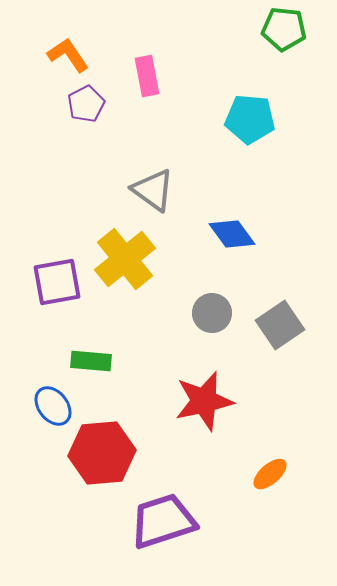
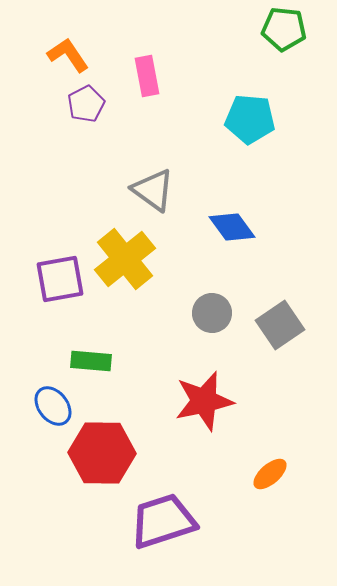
blue diamond: moved 7 px up
purple square: moved 3 px right, 3 px up
red hexagon: rotated 6 degrees clockwise
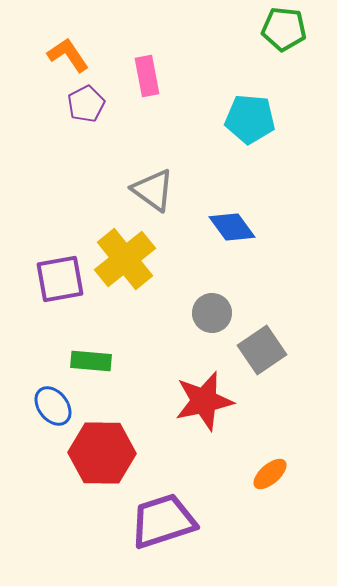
gray square: moved 18 px left, 25 px down
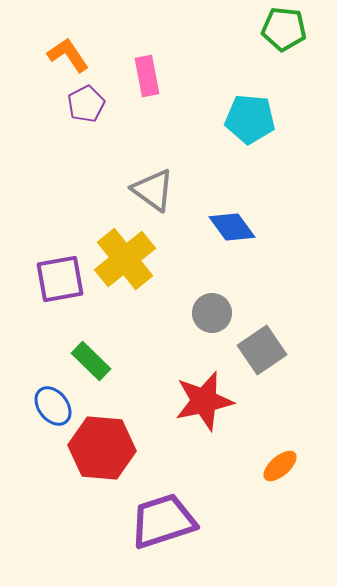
green rectangle: rotated 39 degrees clockwise
red hexagon: moved 5 px up; rotated 4 degrees clockwise
orange ellipse: moved 10 px right, 8 px up
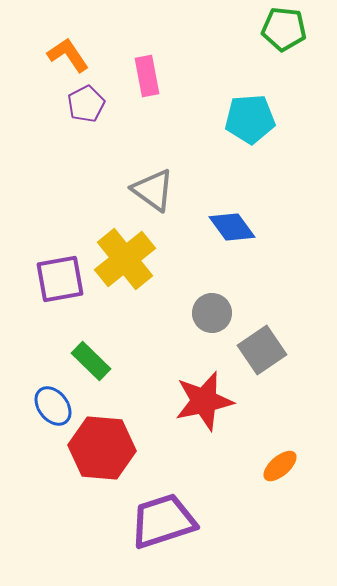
cyan pentagon: rotated 9 degrees counterclockwise
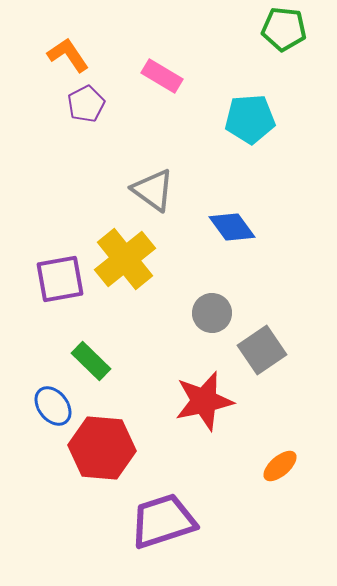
pink rectangle: moved 15 px right; rotated 48 degrees counterclockwise
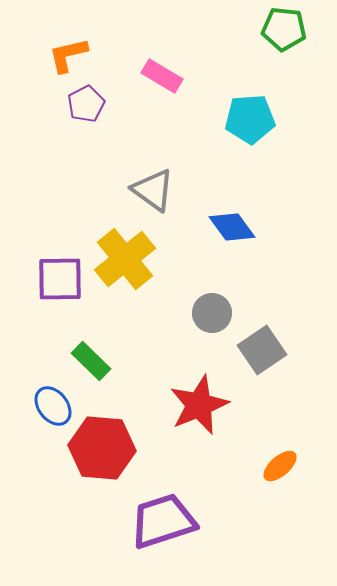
orange L-shape: rotated 69 degrees counterclockwise
purple square: rotated 9 degrees clockwise
red star: moved 5 px left, 4 px down; rotated 10 degrees counterclockwise
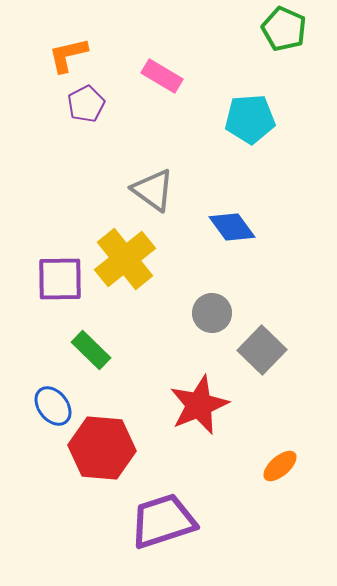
green pentagon: rotated 18 degrees clockwise
gray square: rotated 12 degrees counterclockwise
green rectangle: moved 11 px up
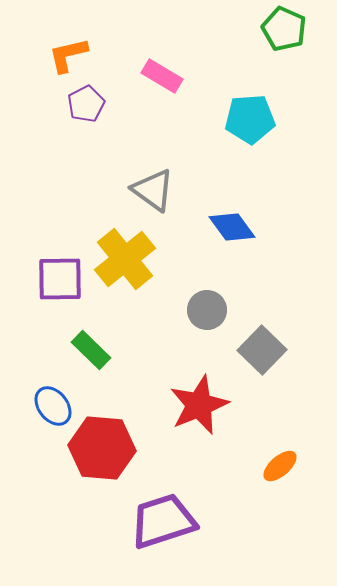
gray circle: moved 5 px left, 3 px up
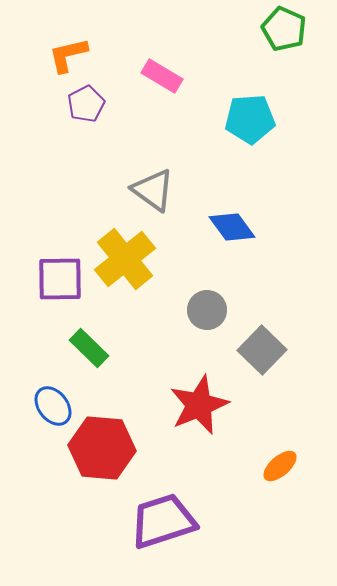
green rectangle: moved 2 px left, 2 px up
